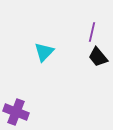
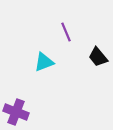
purple line: moved 26 px left; rotated 36 degrees counterclockwise
cyan triangle: moved 10 px down; rotated 25 degrees clockwise
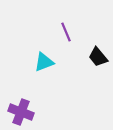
purple cross: moved 5 px right
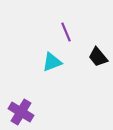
cyan triangle: moved 8 px right
purple cross: rotated 10 degrees clockwise
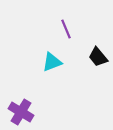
purple line: moved 3 px up
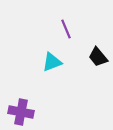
purple cross: rotated 20 degrees counterclockwise
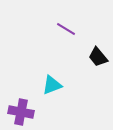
purple line: rotated 36 degrees counterclockwise
cyan triangle: moved 23 px down
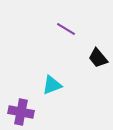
black trapezoid: moved 1 px down
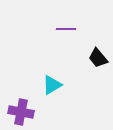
purple line: rotated 30 degrees counterclockwise
cyan triangle: rotated 10 degrees counterclockwise
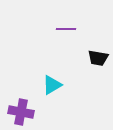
black trapezoid: rotated 40 degrees counterclockwise
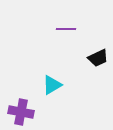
black trapezoid: rotated 35 degrees counterclockwise
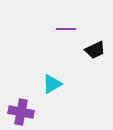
black trapezoid: moved 3 px left, 8 px up
cyan triangle: moved 1 px up
